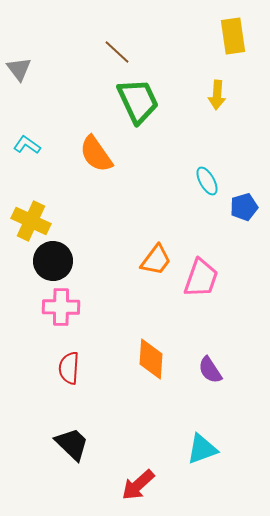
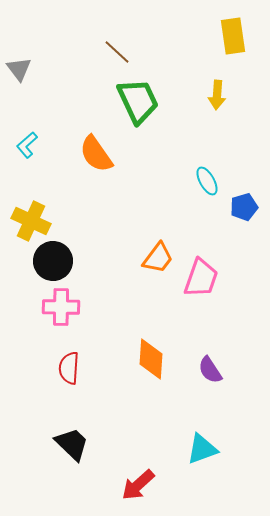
cyan L-shape: rotated 76 degrees counterclockwise
orange trapezoid: moved 2 px right, 2 px up
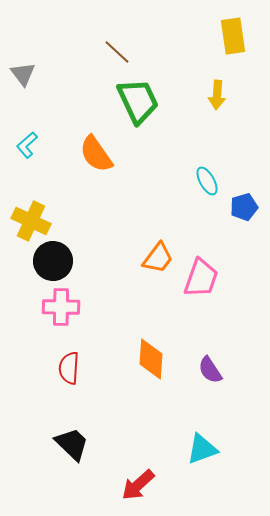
gray triangle: moved 4 px right, 5 px down
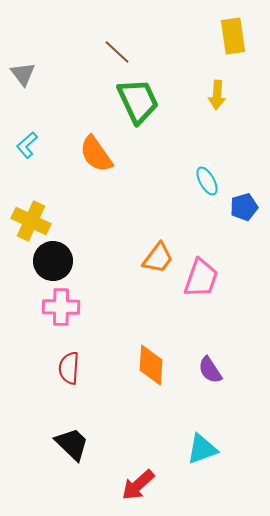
orange diamond: moved 6 px down
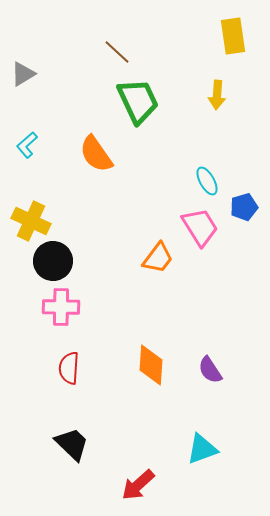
gray triangle: rotated 36 degrees clockwise
pink trapezoid: moved 1 px left, 51 px up; rotated 51 degrees counterclockwise
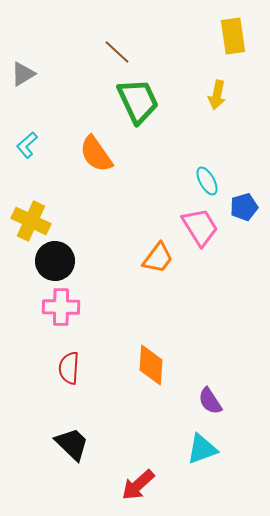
yellow arrow: rotated 8 degrees clockwise
black circle: moved 2 px right
purple semicircle: moved 31 px down
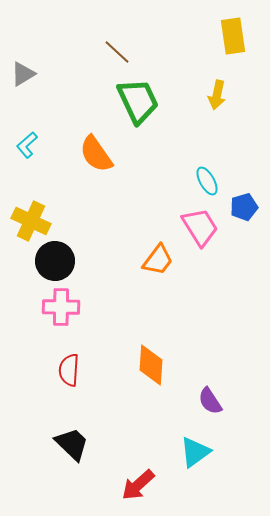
orange trapezoid: moved 2 px down
red semicircle: moved 2 px down
cyan triangle: moved 7 px left, 3 px down; rotated 16 degrees counterclockwise
